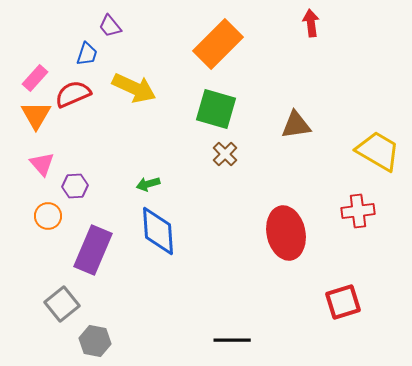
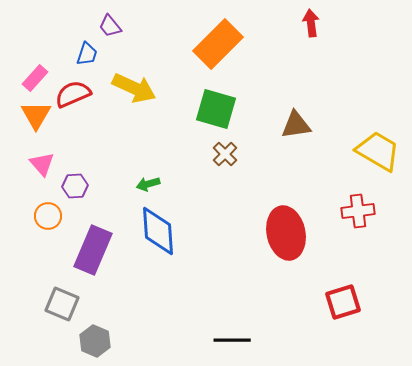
gray square: rotated 28 degrees counterclockwise
gray hexagon: rotated 12 degrees clockwise
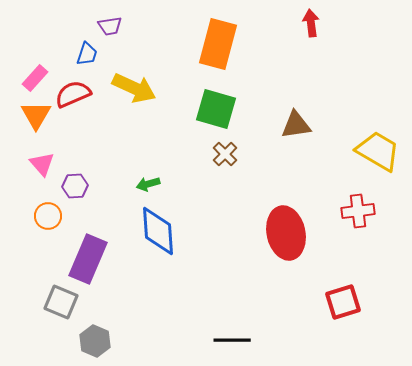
purple trapezoid: rotated 60 degrees counterclockwise
orange rectangle: rotated 30 degrees counterclockwise
purple rectangle: moved 5 px left, 9 px down
gray square: moved 1 px left, 2 px up
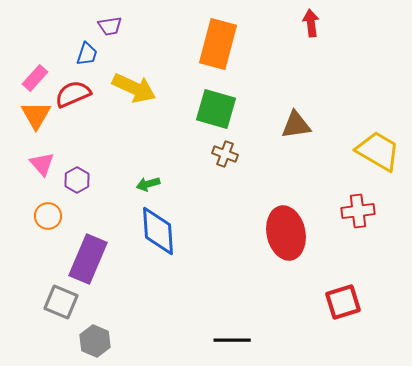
brown cross: rotated 25 degrees counterclockwise
purple hexagon: moved 2 px right, 6 px up; rotated 25 degrees counterclockwise
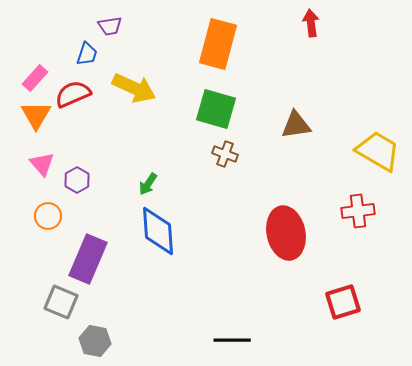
green arrow: rotated 40 degrees counterclockwise
gray hexagon: rotated 12 degrees counterclockwise
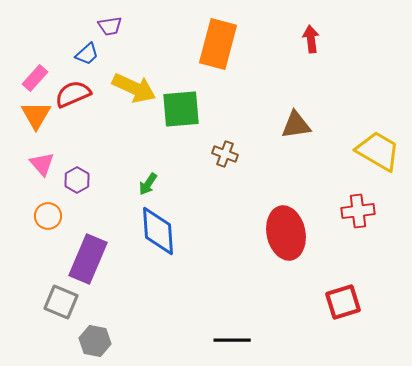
red arrow: moved 16 px down
blue trapezoid: rotated 30 degrees clockwise
green square: moved 35 px left; rotated 21 degrees counterclockwise
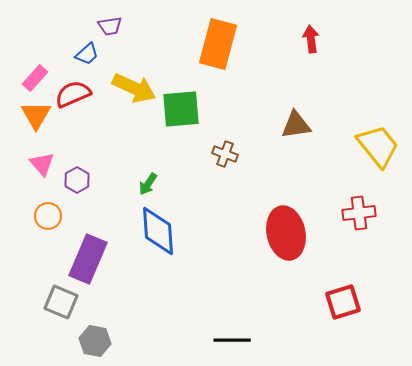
yellow trapezoid: moved 5 px up; rotated 21 degrees clockwise
red cross: moved 1 px right, 2 px down
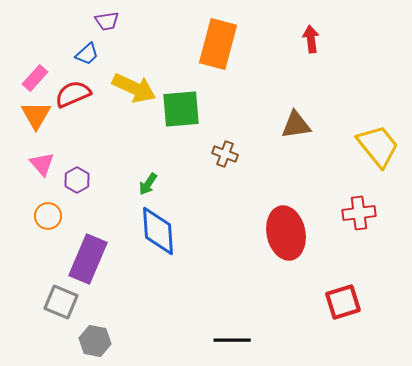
purple trapezoid: moved 3 px left, 5 px up
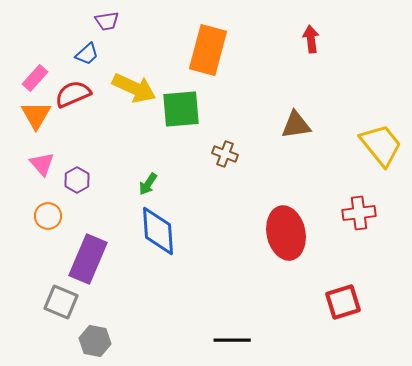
orange rectangle: moved 10 px left, 6 px down
yellow trapezoid: moved 3 px right, 1 px up
